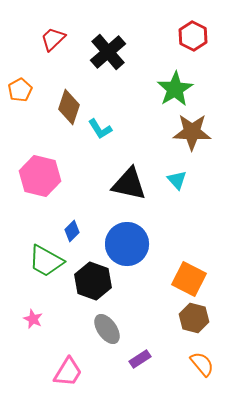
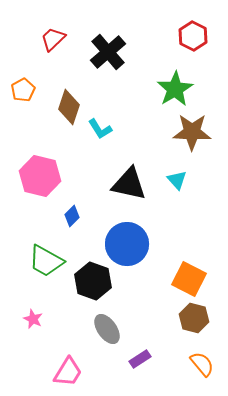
orange pentagon: moved 3 px right
blue diamond: moved 15 px up
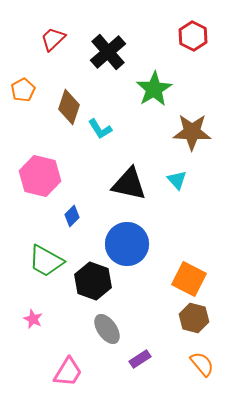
green star: moved 21 px left
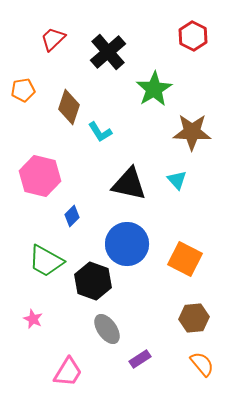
orange pentagon: rotated 20 degrees clockwise
cyan L-shape: moved 3 px down
orange square: moved 4 px left, 20 px up
brown hexagon: rotated 20 degrees counterclockwise
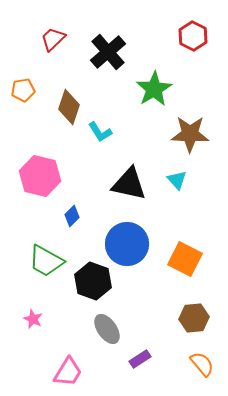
brown star: moved 2 px left, 2 px down
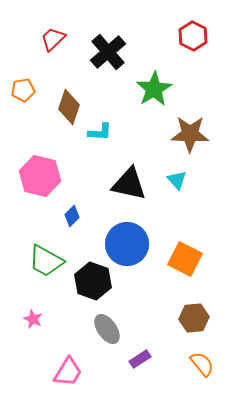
cyan L-shape: rotated 55 degrees counterclockwise
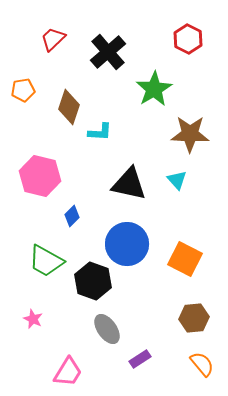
red hexagon: moved 5 px left, 3 px down
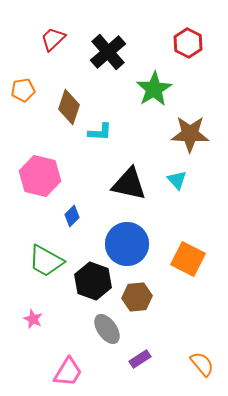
red hexagon: moved 4 px down
orange square: moved 3 px right
brown hexagon: moved 57 px left, 21 px up
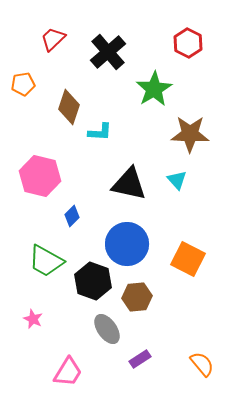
orange pentagon: moved 6 px up
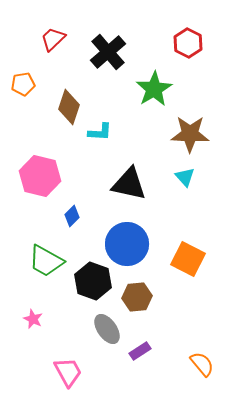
cyan triangle: moved 8 px right, 3 px up
purple rectangle: moved 8 px up
pink trapezoid: rotated 60 degrees counterclockwise
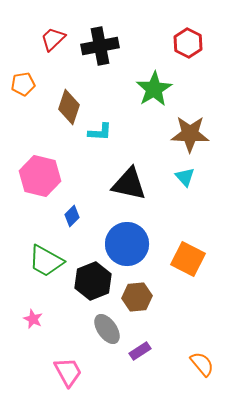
black cross: moved 8 px left, 6 px up; rotated 30 degrees clockwise
black hexagon: rotated 18 degrees clockwise
